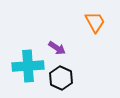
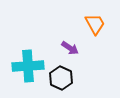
orange trapezoid: moved 2 px down
purple arrow: moved 13 px right
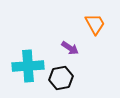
black hexagon: rotated 25 degrees clockwise
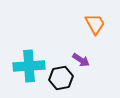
purple arrow: moved 11 px right, 12 px down
cyan cross: moved 1 px right
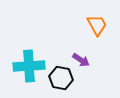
orange trapezoid: moved 2 px right, 1 px down
black hexagon: rotated 20 degrees clockwise
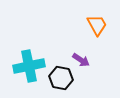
cyan cross: rotated 8 degrees counterclockwise
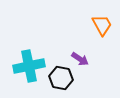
orange trapezoid: moved 5 px right
purple arrow: moved 1 px left, 1 px up
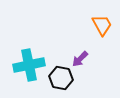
purple arrow: rotated 102 degrees clockwise
cyan cross: moved 1 px up
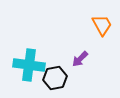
cyan cross: rotated 20 degrees clockwise
black hexagon: moved 6 px left; rotated 20 degrees counterclockwise
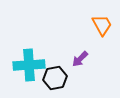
cyan cross: rotated 12 degrees counterclockwise
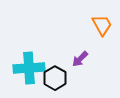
cyan cross: moved 3 px down
black hexagon: rotated 20 degrees counterclockwise
